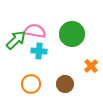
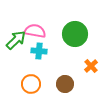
green circle: moved 3 px right
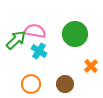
cyan cross: rotated 28 degrees clockwise
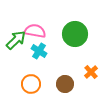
orange cross: moved 6 px down
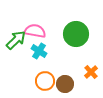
green circle: moved 1 px right
orange circle: moved 14 px right, 3 px up
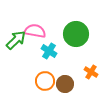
cyan cross: moved 10 px right
orange cross: rotated 16 degrees counterclockwise
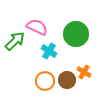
pink semicircle: moved 2 px right, 4 px up; rotated 15 degrees clockwise
green arrow: moved 1 px left, 1 px down
orange cross: moved 7 px left
brown circle: moved 2 px right, 4 px up
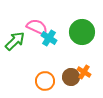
green circle: moved 6 px right, 2 px up
cyan cross: moved 13 px up
brown circle: moved 4 px right, 3 px up
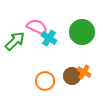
brown circle: moved 1 px right, 1 px up
